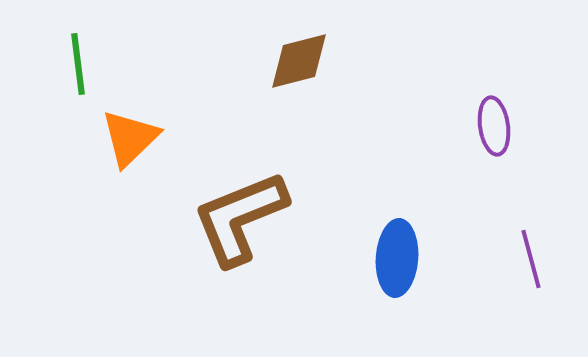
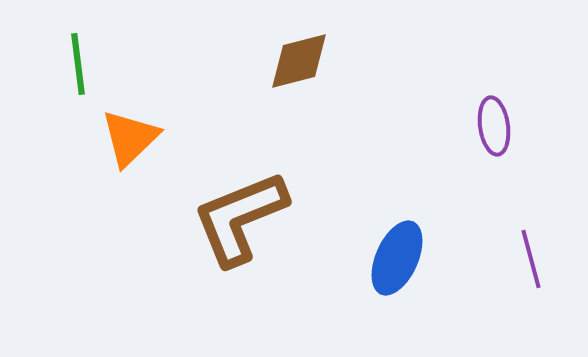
blue ellipse: rotated 20 degrees clockwise
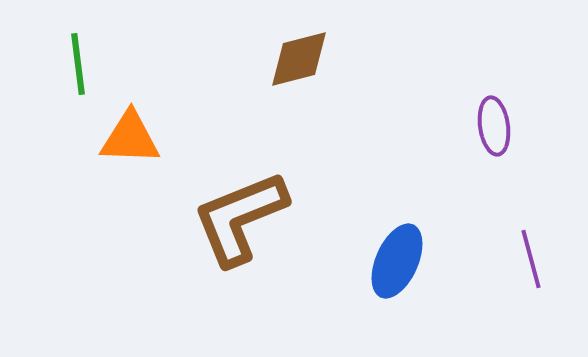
brown diamond: moved 2 px up
orange triangle: rotated 46 degrees clockwise
blue ellipse: moved 3 px down
